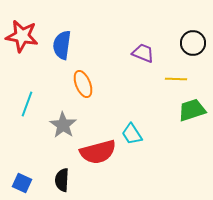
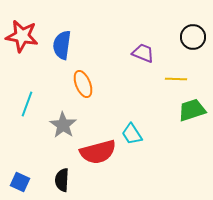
black circle: moved 6 px up
blue square: moved 2 px left, 1 px up
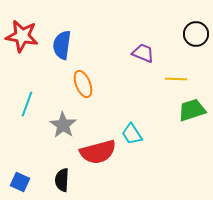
black circle: moved 3 px right, 3 px up
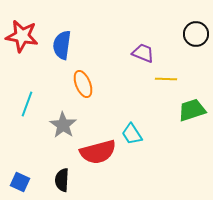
yellow line: moved 10 px left
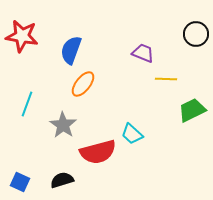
blue semicircle: moved 9 px right, 5 px down; rotated 12 degrees clockwise
orange ellipse: rotated 60 degrees clockwise
green trapezoid: rotated 8 degrees counterclockwise
cyan trapezoid: rotated 15 degrees counterclockwise
black semicircle: rotated 70 degrees clockwise
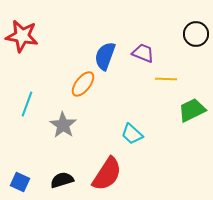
blue semicircle: moved 34 px right, 6 px down
red semicircle: moved 9 px right, 22 px down; rotated 42 degrees counterclockwise
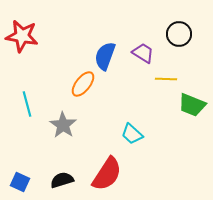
black circle: moved 17 px left
purple trapezoid: rotated 10 degrees clockwise
cyan line: rotated 35 degrees counterclockwise
green trapezoid: moved 5 px up; rotated 132 degrees counterclockwise
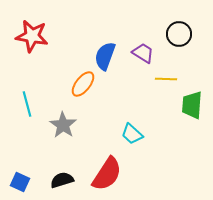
red star: moved 10 px right
green trapezoid: rotated 72 degrees clockwise
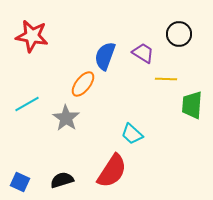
cyan line: rotated 75 degrees clockwise
gray star: moved 3 px right, 7 px up
red semicircle: moved 5 px right, 3 px up
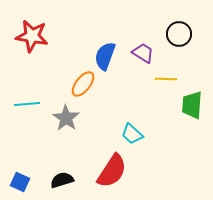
cyan line: rotated 25 degrees clockwise
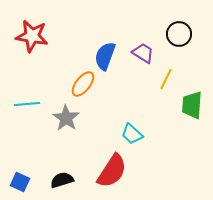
yellow line: rotated 65 degrees counterclockwise
